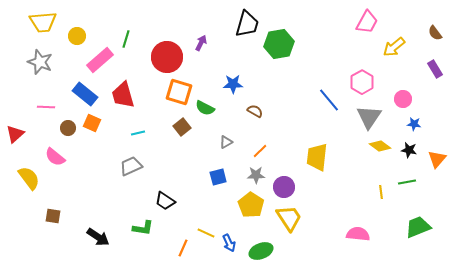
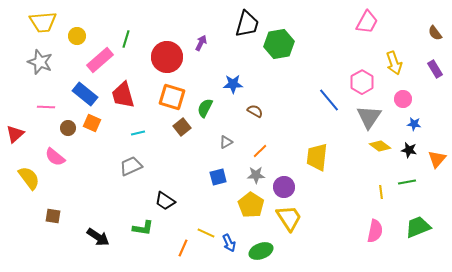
yellow arrow at (394, 47): moved 16 px down; rotated 70 degrees counterclockwise
orange square at (179, 92): moved 7 px left, 5 px down
green semicircle at (205, 108): rotated 90 degrees clockwise
pink semicircle at (358, 234): moved 17 px right, 3 px up; rotated 95 degrees clockwise
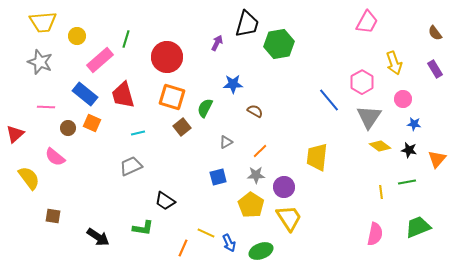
purple arrow at (201, 43): moved 16 px right
pink semicircle at (375, 231): moved 3 px down
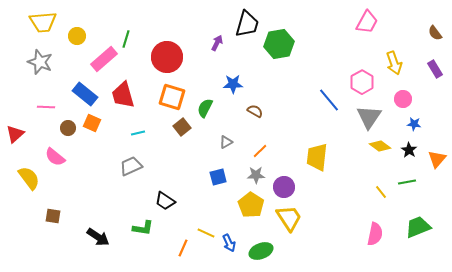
pink rectangle at (100, 60): moved 4 px right, 1 px up
black star at (409, 150): rotated 21 degrees clockwise
yellow line at (381, 192): rotated 32 degrees counterclockwise
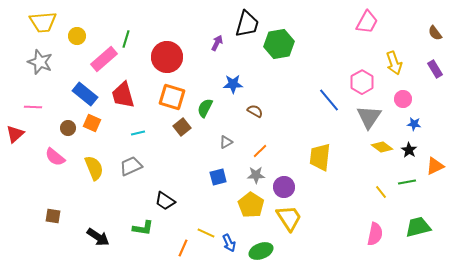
pink line at (46, 107): moved 13 px left
yellow diamond at (380, 146): moved 2 px right, 1 px down
yellow trapezoid at (317, 157): moved 3 px right
orange triangle at (437, 159): moved 2 px left, 7 px down; rotated 24 degrees clockwise
yellow semicircle at (29, 178): moved 65 px right, 10 px up; rotated 15 degrees clockwise
green trapezoid at (418, 227): rotated 8 degrees clockwise
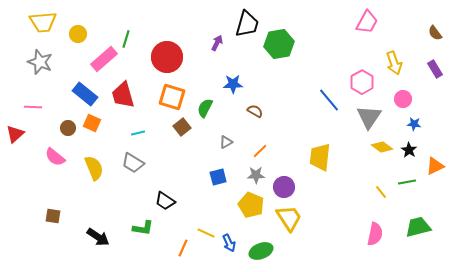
yellow circle at (77, 36): moved 1 px right, 2 px up
gray trapezoid at (131, 166): moved 2 px right, 3 px up; rotated 125 degrees counterclockwise
yellow pentagon at (251, 205): rotated 10 degrees counterclockwise
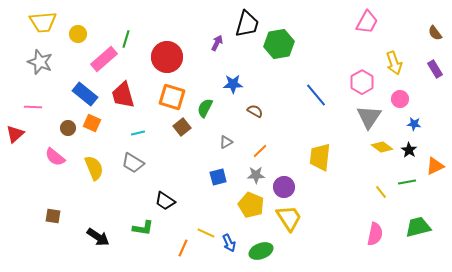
pink circle at (403, 99): moved 3 px left
blue line at (329, 100): moved 13 px left, 5 px up
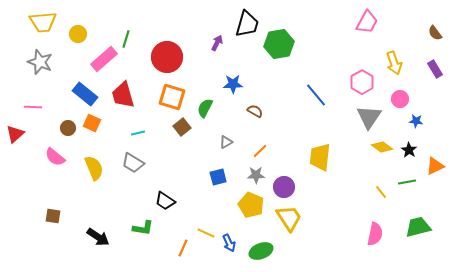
blue star at (414, 124): moved 2 px right, 3 px up
